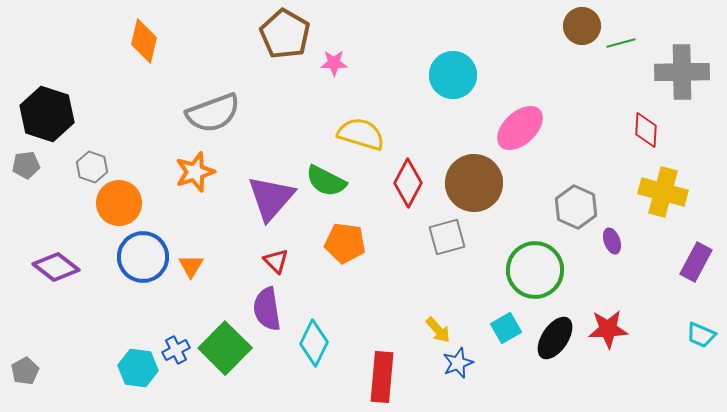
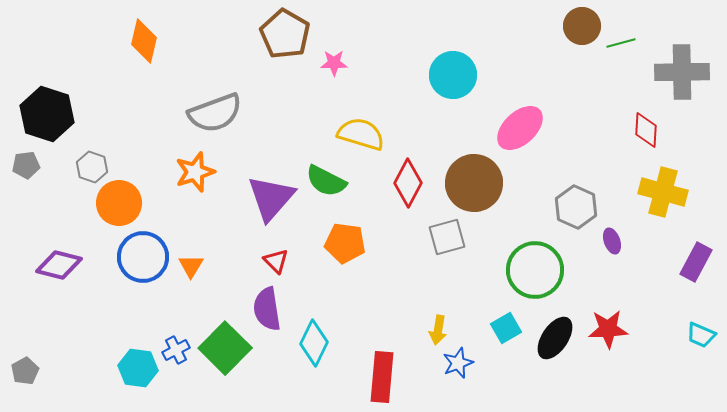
gray semicircle at (213, 113): moved 2 px right
purple diamond at (56, 267): moved 3 px right, 2 px up; rotated 24 degrees counterclockwise
yellow arrow at (438, 330): rotated 52 degrees clockwise
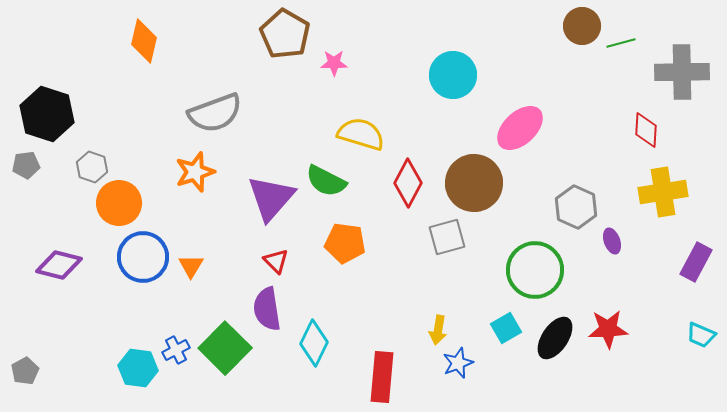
yellow cross at (663, 192): rotated 24 degrees counterclockwise
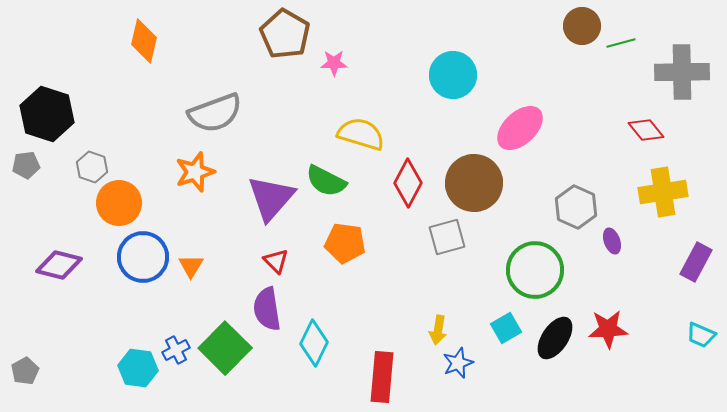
red diamond at (646, 130): rotated 42 degrees counterclockwise
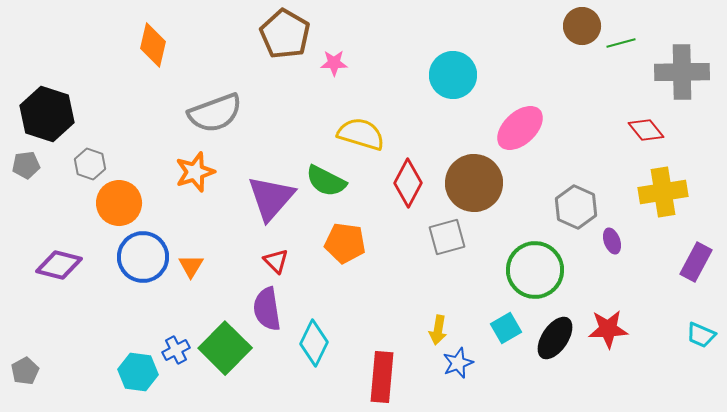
orange diamond at (144, 41): moved 9 px right, 4 px down
gray hexagon at (92, 167): moved 2 px left, 3 px up
cyan hexagon at (138, 368): moved 4 px down
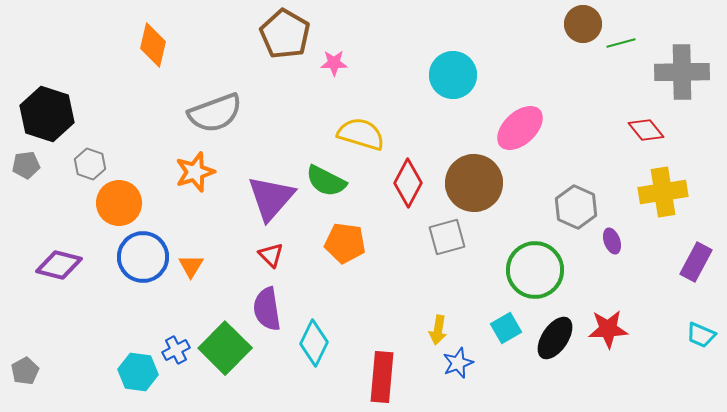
brown circle at (582, 26): moved 1 px right, 2 px up
red triangle at (276, 261): moved 5 px left, 6 px up
